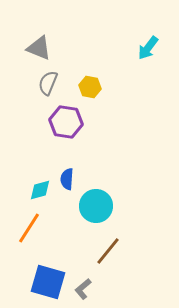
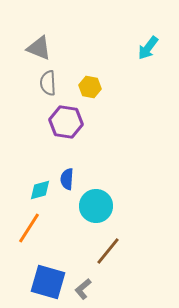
gray semicircle: rotated 25 degrees counterclockwise
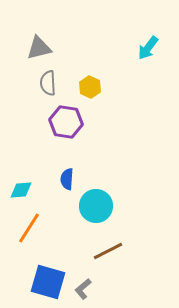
gray triangle: rotated 36 degrees counterclockwise
yellow hexagon: rotated 15 degrees clockwise
cyan diamond: moved 19 px left; rotated 10 degrees clockwise
brown line: rotated 24 degrees clockwise
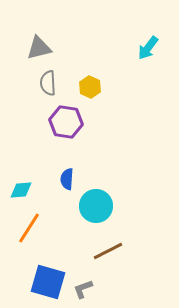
gray L-shape: rotated 20 degrees clockwise
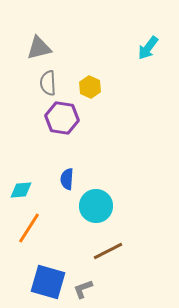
purple hexagon: moved 4 px left, 4 px up
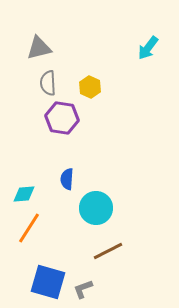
cyan diamond: moved 3 px right, 4 px down
cyan circle: moved 2 px down
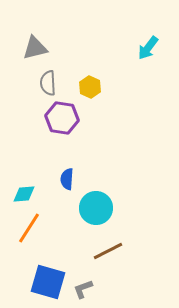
gray triangle: moved 4 px left
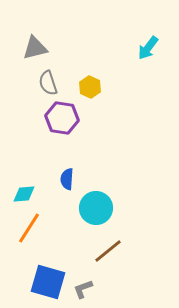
gray semicircle: rotated 15 degrees counterclockwise
brown line: rotated 12 degrees counterclockwise
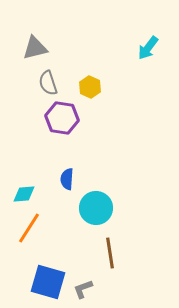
brown line: moved 2 px right, 2 px down; rotated 60 degrees counterclockwise
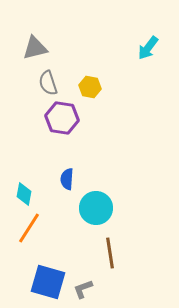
yellow hexagon: rotated 15 degrees counterclockwise
cyan diamond: rotated 75 degrees counterclockwise
